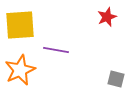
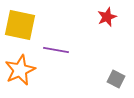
yellow square: rotated 16 degrees clockwise
gray square: rotated 12 degrees clockwise
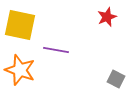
orange star: rotated 28 degrees counterclockwise
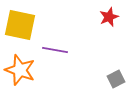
red star: moved 2 px right
purple line: moved 1 px left
gray square: rotated 36 degrees clockwise
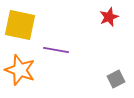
purple line: moved 1 px right
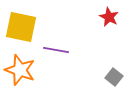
red star: rotated 24 degrees counterclockwise
yellow square: moved 1 px right, 2 px down
gray square: moved 2 px left, 2 px up; rotated 24 degrees counterclockwise
